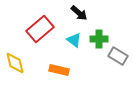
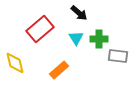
cyan triangle: moved 2 px right, 2 px up; rotated 21 degrees clockwise
gray rectangle: rotated 24 degrees counterclockwise
orange rectangle: rotated 54 degrees counterclockwise
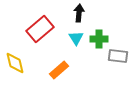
black arrow: rotated 126 degrees counterclockwise
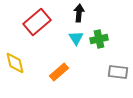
red rectangle: moved 3 px left, 7 px up
green cross: rotated 12 degrees counterclockwise
gray rectangle: moved 16 px down
orange rectangle: moved 2 px down
